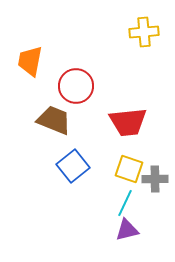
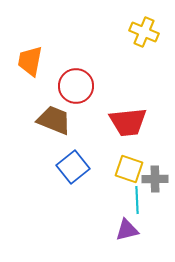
yellow cross: rotated 28 degrees clockwise
blue square: moved 1 px down
cyan line: moved 12 px right, 3 px up; rotated 28 degrees counterclockwise
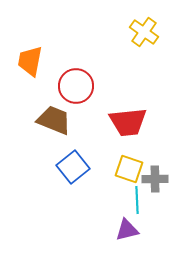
yellow cross: rotated 12 degrees clockwise
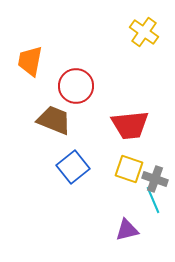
red trapezoid: moved 2 px right, 3 px down
gray cross: rotated 20 degrees clockwise
cyan line: moved 16 px right; rotated 20 degrees counterclockwise
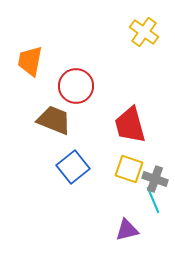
red trapezoid: rotated 81 degrees clockwise
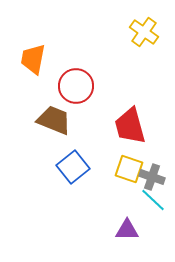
orange trapezoid: moved 3 px right, 2 px up
red trapezoid: moved 1 px down
gray cross: moved 3 px left, 2 px up
cyan line: rotated 24 degrees counterclockwise
purple triangle: rotated 15 degrees clockwise
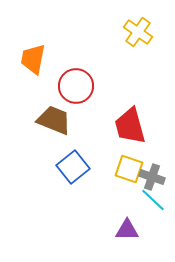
yellow cross: moved 6 px left
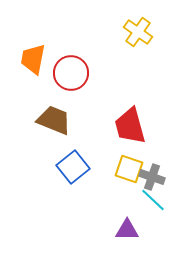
red circle: moved 5 px left, 13 px up
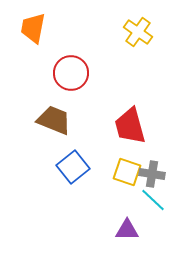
orange trapezoid: moved 31 px up
yellow square: moved 2 px left, 3 px down
gray cross: moved 3 px up; rotated 10 degrees counterclockwise
